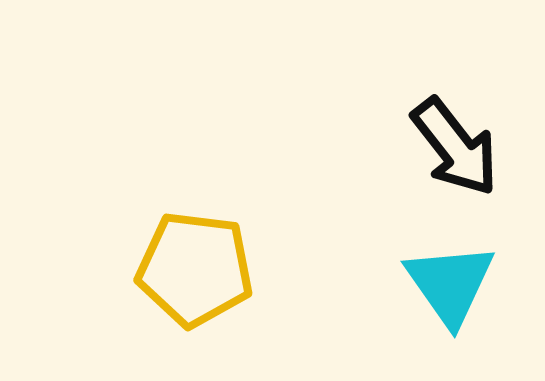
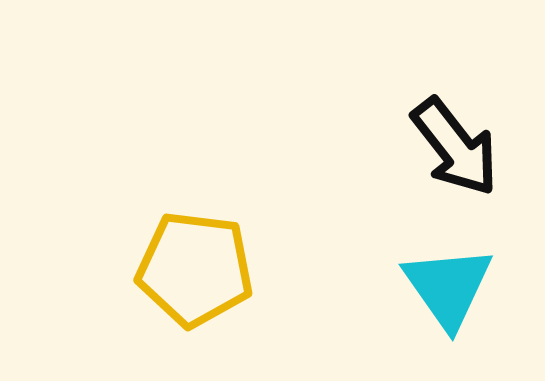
cyan triangle: moved 2 px left, 3 px down
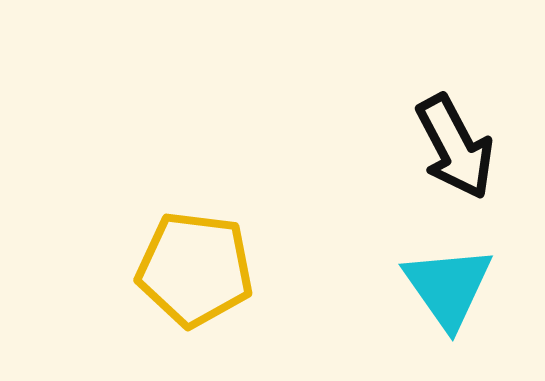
black arrow: rotated 10 degrees clockwise
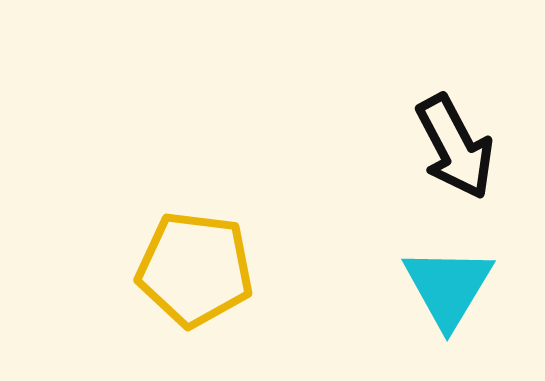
cyan triangle: rotated 6 degrees clockwise
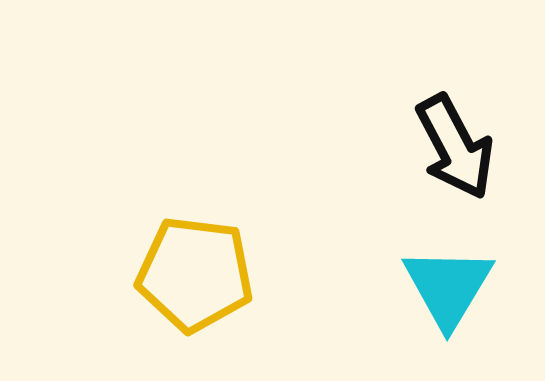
yellow pentagon: moved 5 px down
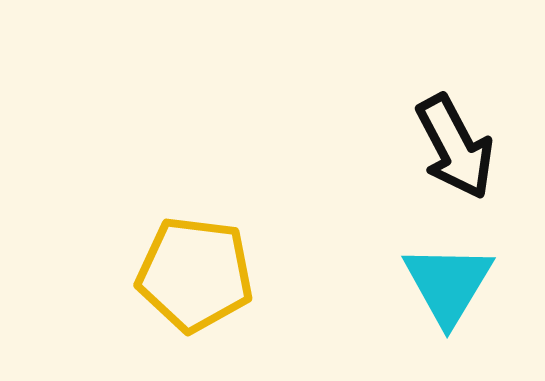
cyan triangle: moved 3 px up
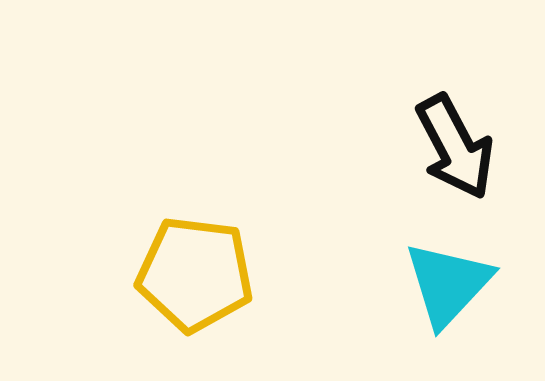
cyan triangle: rotated 12 degrees clockwise
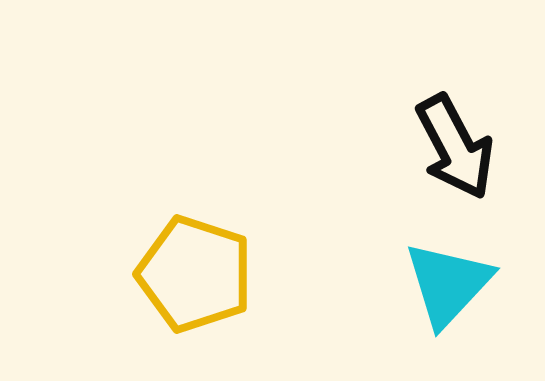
yellow pentagon: rotated 11 degrees clockwise
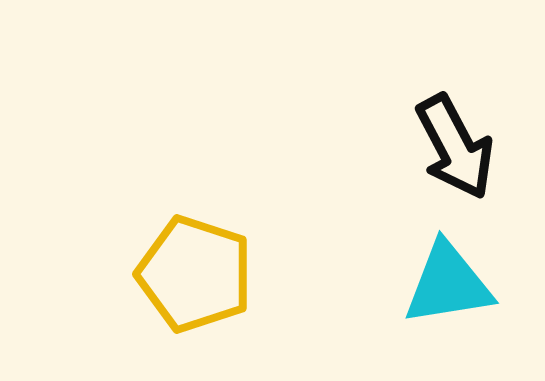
cyan triangle: rotated 38 degrees clockwise
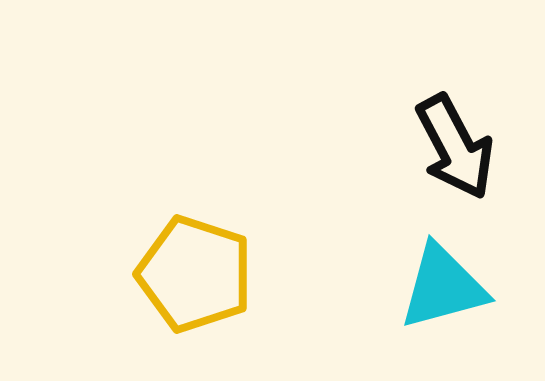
cyan triangle: moved 5 px left, 3 px down; rotated 6 degrees counterclockwise
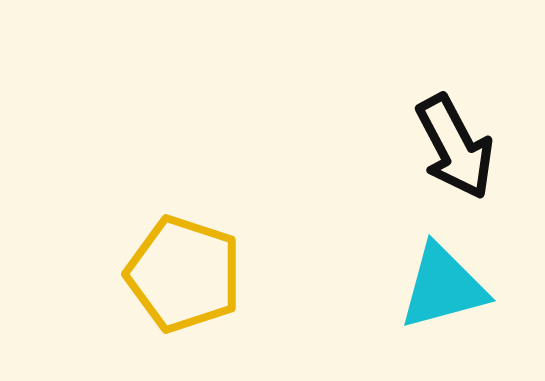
yellow pentagon: moved 11 px left
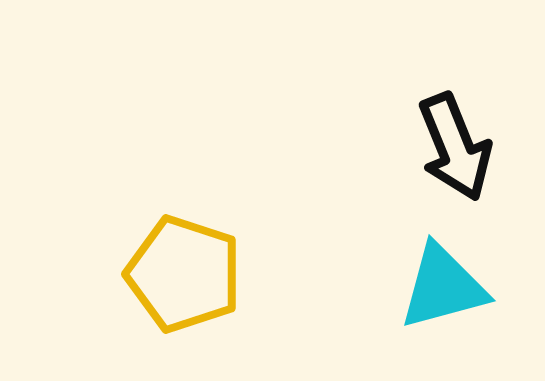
black arrow: rotated 6 degrees clockwise
